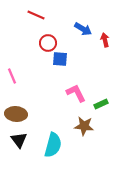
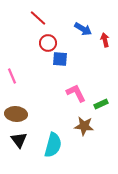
red line: moved 2 px right, 3 px down; rotated 18 degrees clockwise
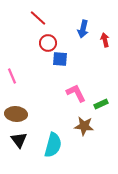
blue arrow: rotated 72 degrees clockwise
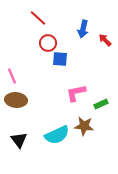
red arrow: rotated 32 degrees counterclockwise
pink L-shape: rotated 75 degrees counterclockwise
brown ellipse: moved 14 px up
cyan semicircle: moved 4 px right, 10 px up; rotated 50 degrees clockwise
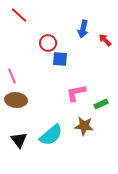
red line: moved 19 px left, 3 px up
cyan semicircle: moved 6 px left; rotated 15 degrees counterclockwise
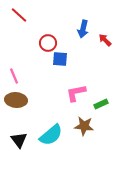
pink line: moved 2 px right
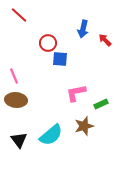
brown star: rotated 24 degrees counterclockwise
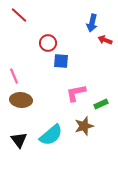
blue arrow: moved 9 px right, 6 px up
red arrow: rotated 24 degrees counterclockwise
blue square: moved 1 px right, 2 px down
brown ellipse: moved 5 px right
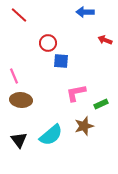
blue arrow: moved 7 px left, 11 px up; rotated 78 degrees clockwise
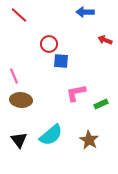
red circle: moved 1 px right, 1 px down
brown star: moved 5 px right, 14 px down; rotated 24 degrees counterclockwise
